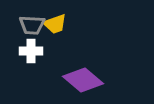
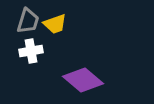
gray trapezoid: moved 4 px left, 4 px up; rotated 76 degrees counterclockwise
white cross: rotated 10 degrees counterclockwise
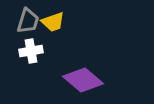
yellow trapezoid: moved 2 px left, 2 px up
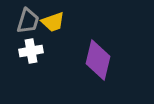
purple diamond: moved 15 px right, 20 px up; rotated 63 degrees clockwise
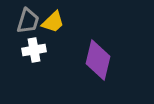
yellow trapezoid: rotated 25 degrees counterclockwise
white cross: moved 3 px right, 1 px up
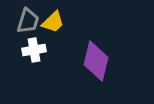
purple diamond: moved 2 px left, 1 px down
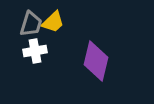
gray trapezoid: moved 3 px right, 3 px down
white cross: moved 1 px right, 1 px down
